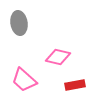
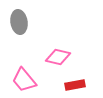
gray ellipse: moved 1 px up
pink trapezoid: rotated 8 degrees clockwise
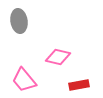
gray ellipse: moved 1 px up
red rectangle: moved 4 px right
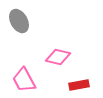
gray ellipse: rotated 20 degrees counterclockwise
pink trapezoid: rotated 12 degrees clockwise
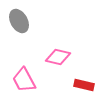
red rectangle: moved 5 px right; rotated 24 degrees clockwise
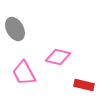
gray ellipse: moved 4 px left, 8 px down
pink trapezoid: moved 7 px up
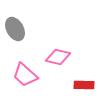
pink trapezoid: moved 1 px right, 2 px down; rotated 20 degrees counterclockwise
red rectangle: rotated 12 degrees counterclockwise
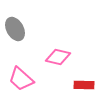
pink trapezoid: moved 4 px left, 4 px down
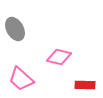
pink diamond: moved 1 px right
red rectangle: moved 1 px right
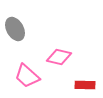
pink trapezoid: moved 6 px right, 3 px up
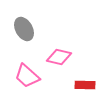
gray ellipse: moved 9 px right
